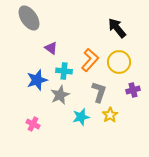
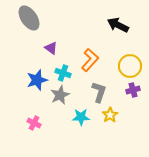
black arrow: moved 1 px right, 3 px up; rotated 25 degrees counterclockwise
yellow circle: moved 11 px right, 4 px down
cyan cross: moved 1 px left, 2 px down; rotated 14 degrees clockwise
cyan star: rotated 12 degrees clockwise
pink cross: moved 1 px right, 1 px up
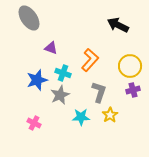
purple triangle: rotated 16 degrees counterclockwise
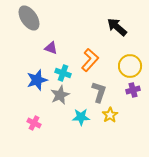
black arrow: moved 1 px left, 2 px down; rotated 15 degrees clockwise
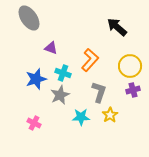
blue star: moved 1 px left, 1 px up
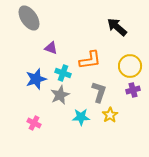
orange L-shape: rotated 40 degrees clockwise
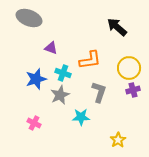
gray ellipse: rotated 35 degrees counterclockwise
yellow circle: moved 1 px left, 2 px down
yellow star: moved 8 px right, 25 px down
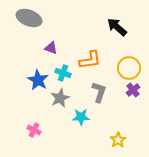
blue star: moved 2 px right, 1 px down; rotated 25 degrees counterclockwise
purple cross: rotated 24 degrees counterclockwise
gray star: moved 3 px down
pink cross: moved 7 px down
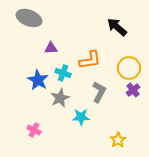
purple triangle: rotated 24 degrees counterclockwise
gray L-shape: rotated 10 degrees clockwise
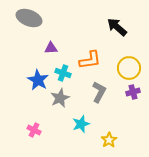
purple cross: moved 2 px down; rotated 24 degrees clockwise
cyan star: moved 7 px down; rotated 18 degrees counterclockwise
yellow star: moved 9 px left
